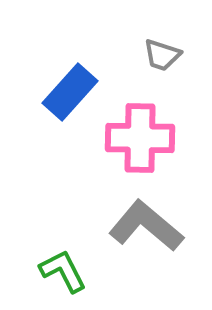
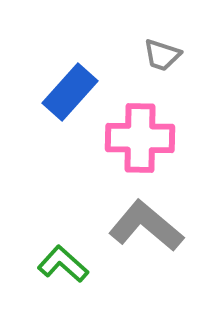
green L-shape: moved 7 px up; rotated 21 degrees counterclockwise
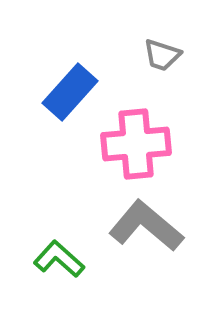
pink cross: moved 4 px left, 6 px down; rotated 6 degrees counterclockwise
green L-shape: moved 4 px left, 5 px up
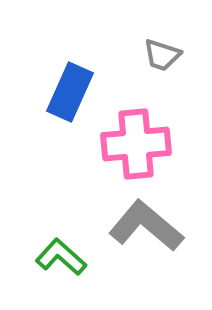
blue rectangle: rotated 18 degrees counterclockwise
green L-shape: moved 2 px right, 2 px up
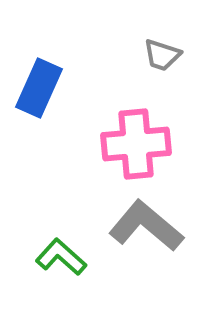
blue rectangle: moved 31 px left, 4 px up
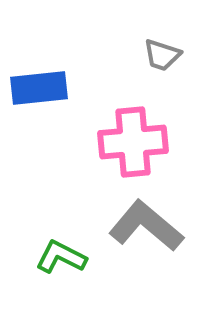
blue rectangle: rotated 60 degrees clockwise
pink cross: moved 3 px left, 2 px up
green L-shape: rotated 15 degrees counterclockwise
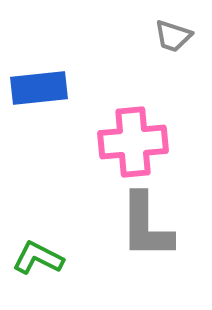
gray trapezoid: moved 11 px right, 19 px up
gray L-shape: rotated 130 degrees counterclockwise
green L-shape: moved 23 px left, 1 px down
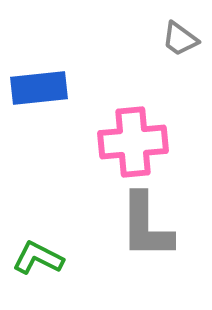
gray trapezoid: moved 7 px right, 3 px down; rotated 18 degrees clockwise
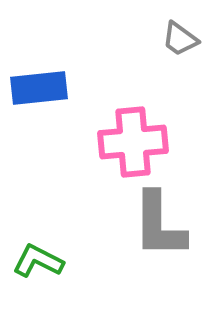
gray L-shape: moved 13 px right, 1 px up
green L-shape: moved 3 px down
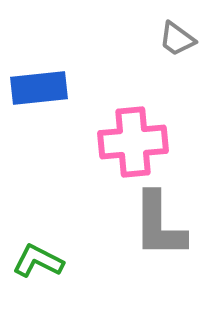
gray trapezoid: moved 3 px left
